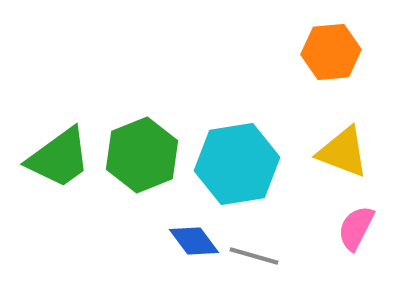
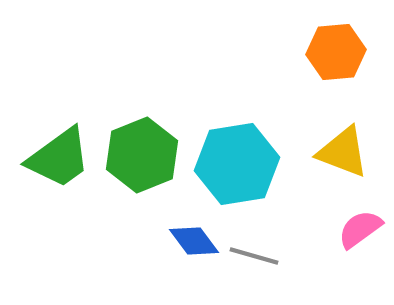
orange hexagon: moved 5 px right
pink semicircle: moved 4 px right, 1 px down; rotated 27 degrees clockwise
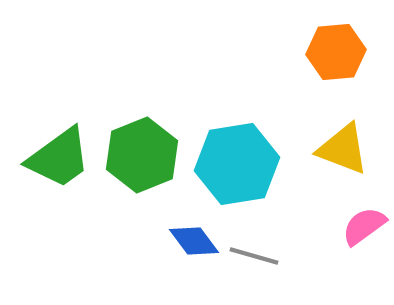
yellow triangle: moved 3 px up
pink semicircle: moved 4 px right, 3 px up
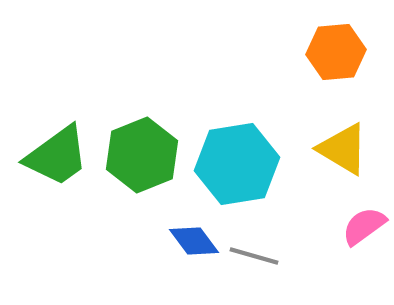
yellow triangle: rotated 10 degrees clockwise
green trapezoid: moved 2 px left, 2 px up
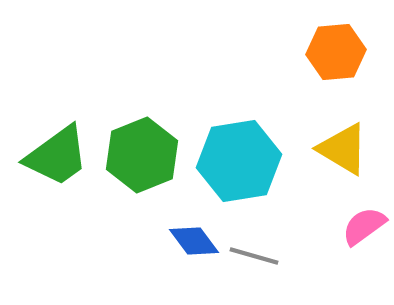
cyan hexagon: moved 2 px right, 3 px up
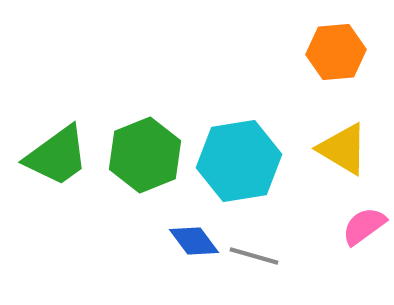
green hexagon: moved 3 px right
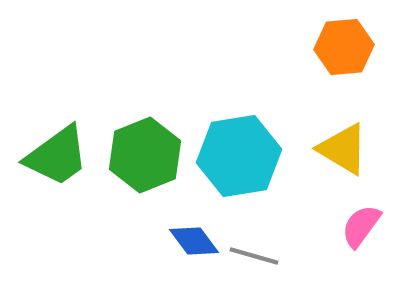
orange hexagon: moved 8 px right, 5 px up
cyan hexagon: moved 5 px up
pink semicircle: moved 3 px left; rotated 18 degrees counterclockwise
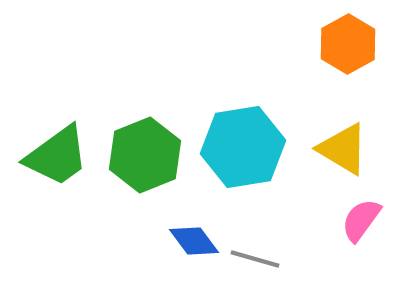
orange hexagon: moved 4 px right, 3 px up; rotated 24 degrees counterclockwise
cyan hexagon: moved 4 px right, 9 px up
pink semicircle: moved 6 px up
gray line: moved 1 px right, 3 px down
